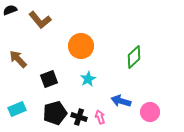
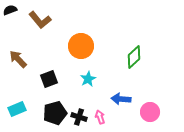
blue arrow: moved 2 px up; rotated 12 degrees counterclockwise
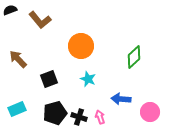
cyan star: rotated 21 degrees counterclockwise
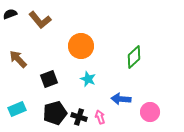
black semicircle: moved 4 px down
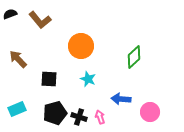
black square: rotated 24 degrees clockwise
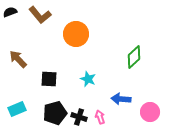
black semicircle: moved 2 px up
brown L-shape: moved 5 px up
orange circle: moved 5 px left, 12 px up
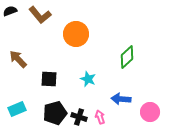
black semicircle: moved 1 px up
green diamond: moved 7 px left
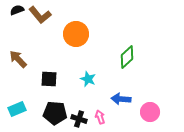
black semicircle: moved 7 px right, 1 px up
black pentagon: rotated 20 degrees clockwise
black cross: moved 2 px down
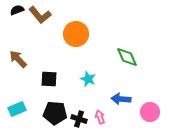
green diamond: rotated 70 degrees counterclockwise
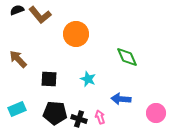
pink circle: moved 6 px right, 1 px down
